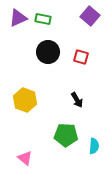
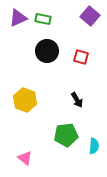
black circle: moved 1 px left, 1 px up
green pentagon: rotated 10 degrees counterclockwise
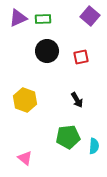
green rectangle: rotated 14 degrees counterclockwise
red square: rotated 28 degrees counterclockwise
green pentagon: moved 2 px right, 2 px down
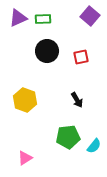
cyan semicircle: rotated 35 degrees clockwise
pink triangle: rotated 49 degrees clockwise
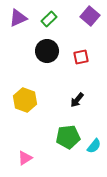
green rectangle: moved 6 px right; rotated 42 degrees counterclockwise
black arrow: rotated 70 degrees clockwise
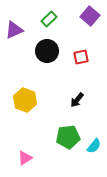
purple triangle: moved 4 px left, 12 px down
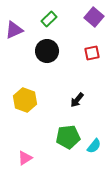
purple square: moved 4 px right, 1 px down
red square: moved 11 px right, 4 px up
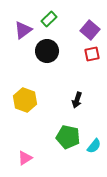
purple square: moved 4 px left, 13 px down
purple triangle: moved 9 px right; rotated 12 degrees counterclockwise
red square: moved 1 px down
black arrow: rotated 21 degrees counterclockwise
green pentagon: rotated 20 degrees clockwise
